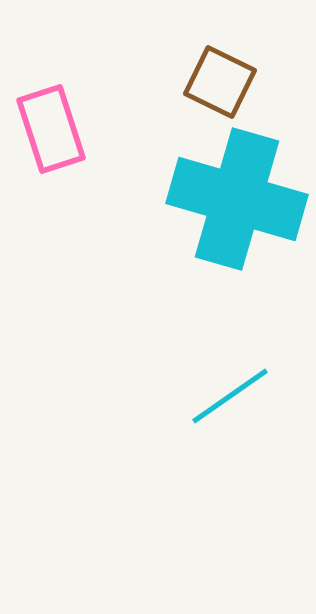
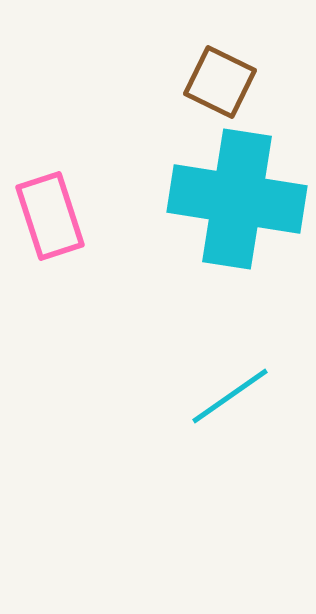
pink rectangle: moved 1 px left, 87 px down
cyan cross: rotated 7 degrees counterclockwise
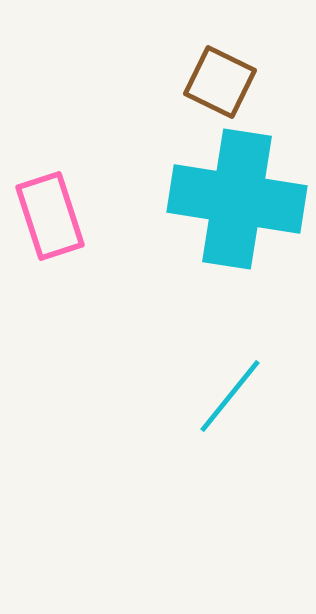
cyan line: rotated 16 degrees counterclockwise
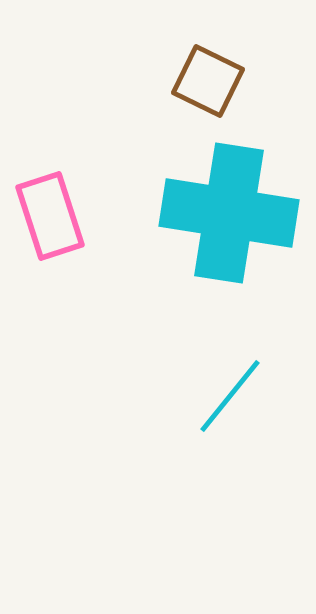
brown square: moved 12 px left, 1 px up
cyan cross: moved 8 px left, 14 px down
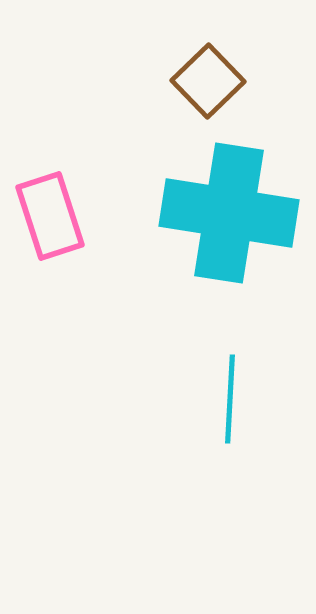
brown square: rotated 20 degrees clockwise
cyan line: moved 3 px down; rotated 36 degrees counterclockwise
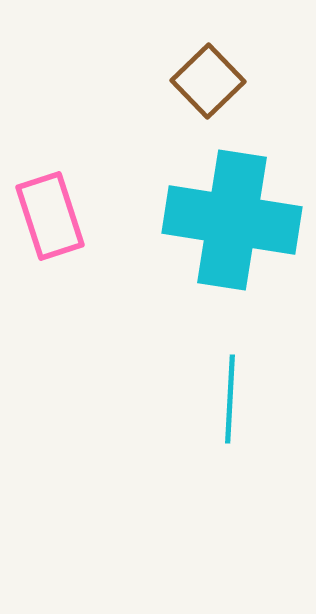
cyan cross: moved 3 px right, 7 px down
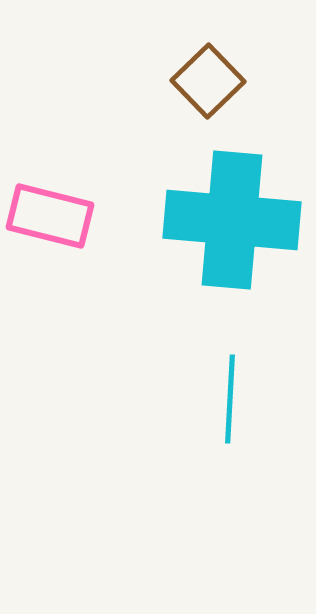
pink rectangle: rotated 58 degrees counterclockwise
cyan cross: rotated 4 degrees counterclockwise
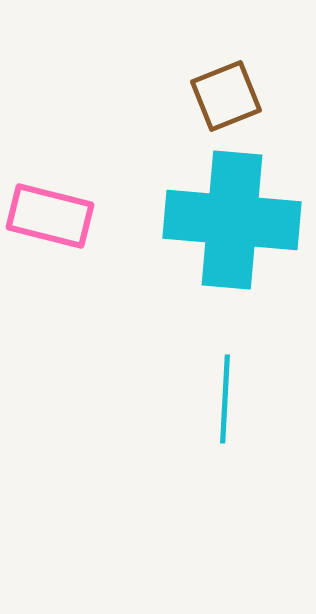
brown square: moved 18 px right, 15 px down; rotated 22 degrees clockwise
cyan line: moved 5 px left
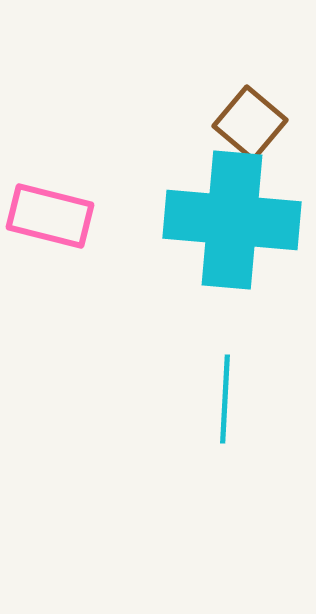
brown square: moved 24 px right, 27 px down; rotated 28 degrees counterclockwise
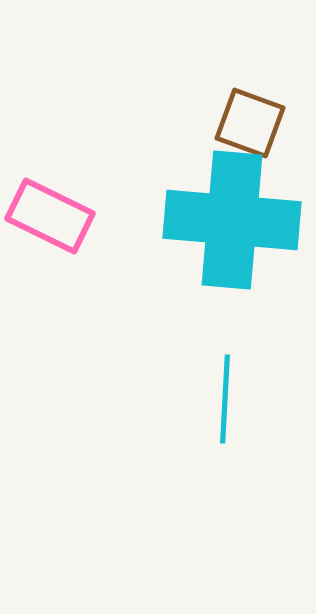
brown square: rotated 20 degrees counterclockwise
pink rectangle: rotated 12 degrees clockwise
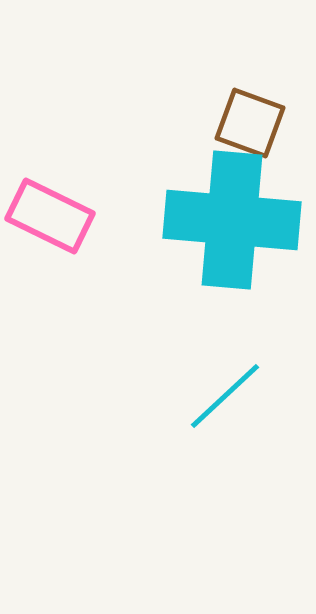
cyan line: moved 3 px up; rotated 44 degrees clockwise
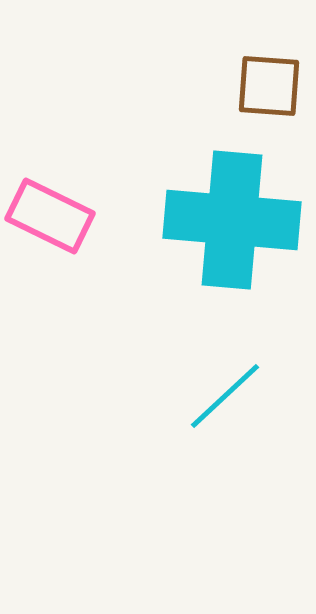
brown square: moved 19 px right, 37 px up; rotated 16 degrees counterclockwise
